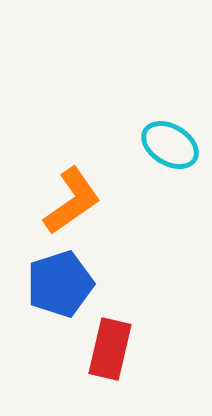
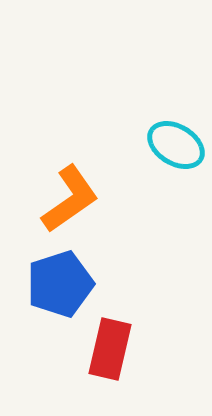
cyan ellipse: moved 6 px right
orange L-shape: moved 2 px left, 2 px up
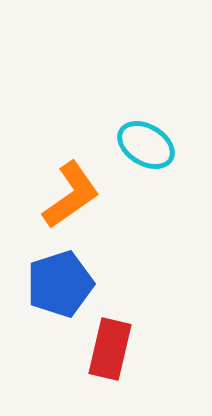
cyan ellipse: moved 30 px left
orange L-shape: moved 1 px right, 4 px up
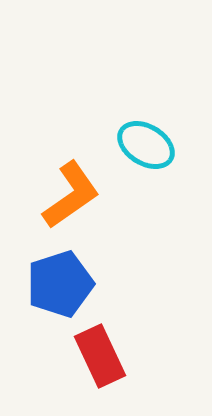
red rectangle: moved 10 px left, 7 px down; rotated 38 degrees counterclockwise
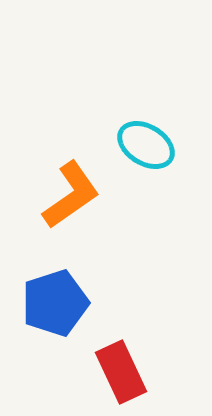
blue pentagon: moved 5 px left, 19 px down
red rectangle: moved 21 px right, 16 px down
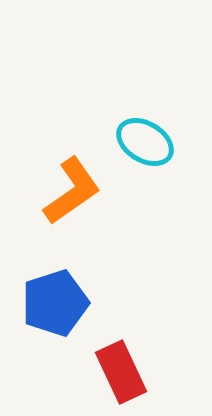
cyan ellipse: moved 1 px left, 3 px up
orange L-shape: moved 1 px right, 4 px up
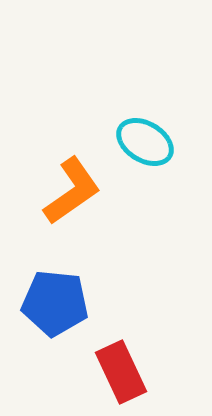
blue pentagon: rotated 24 degrees clockwise
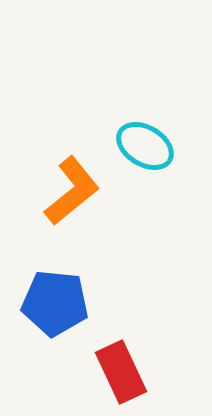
cyan ellipse: moved 4 px down
orange L-shape: rotated 4 degrees counterclockwise
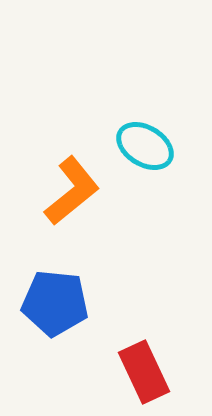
red rectangle: moved 23 px right
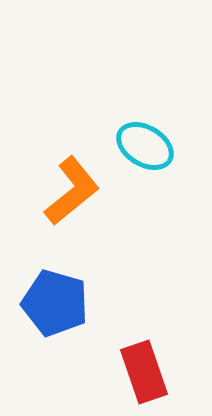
blue pentagon: rotated 10 degrees clockwise
red rectangle: rotated 6 degrees clockwise
